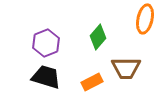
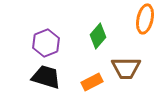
green diamond: moved 1 px up
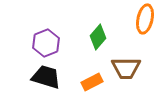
green diamond: moved 1 px down
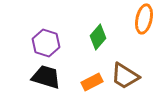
orange ellipse: moved 1 px left
purple hexagon: rotated 20 degrees counterclockwise
brown trapezoid: moved 1 px left, 8 px down; rotated 32 degrees clockwise
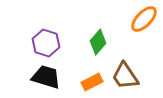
orange ellipse: rotated 32 degrees clockwise
green diamond: moved 5 px down
brown trapezoid: rotated 24 degrees clockwise
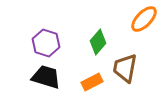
brown trapezoid: moved 8 px up; rotated 44 degrees clockwise
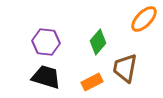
purple hexagon: moved 1 px up; rotated 12 degrees counterclockwise
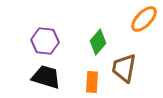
purple hexagon: moved 1 px left, 1 px up
brown trapezoid: moved 1 px left
orange rectangle: rotated 60 degrees counterclockwise
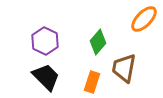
purple hexagon: rotated 20 degrees clockwise
black trapezoid: rotated 28 degrees clockwise
orange rectangle: rotated 15 degrees clockwise
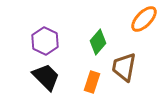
brown trapezoid: moved 1 px up
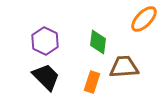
green diamond: rotated 35 degrees counterclockwise
brown trapezoid: rotated 76 degrees clockwise
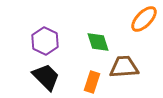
green diamond: rotated 25 degrees counterclockwise
